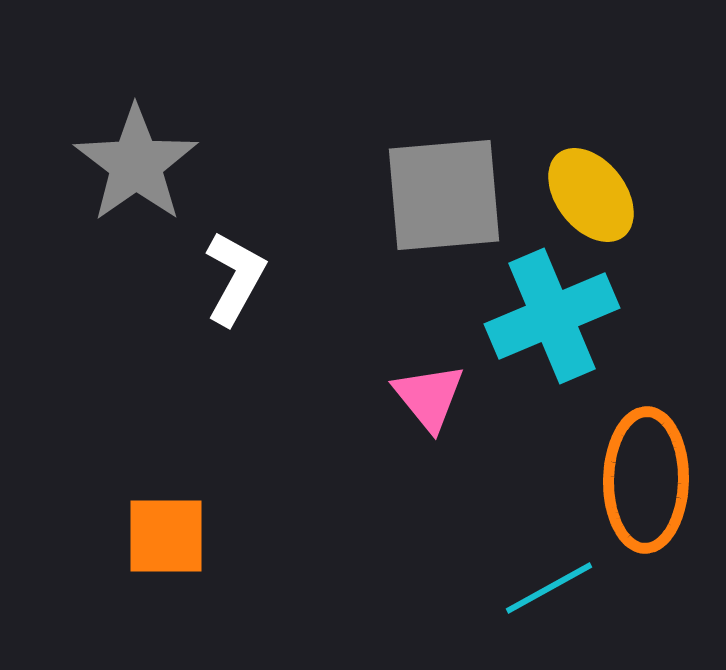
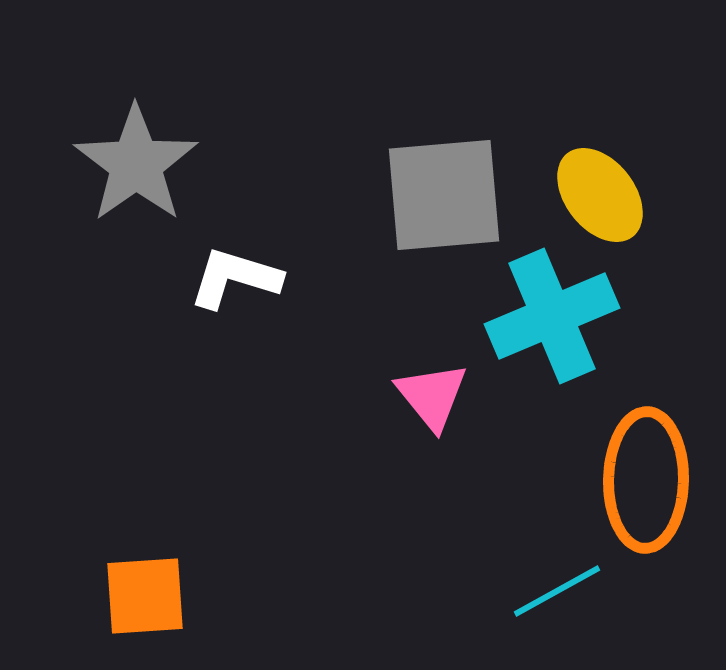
yellow ellipse: moved 9 px right
white L-shape: rotated 102 degrees counterclockwise
pink triangle: moved 3 px right, 1 px up
orange square: moved 21 px left, 60 px down; rotated 4 degrees counterclockwise
cyan line: moved 8 px right, 3 px down
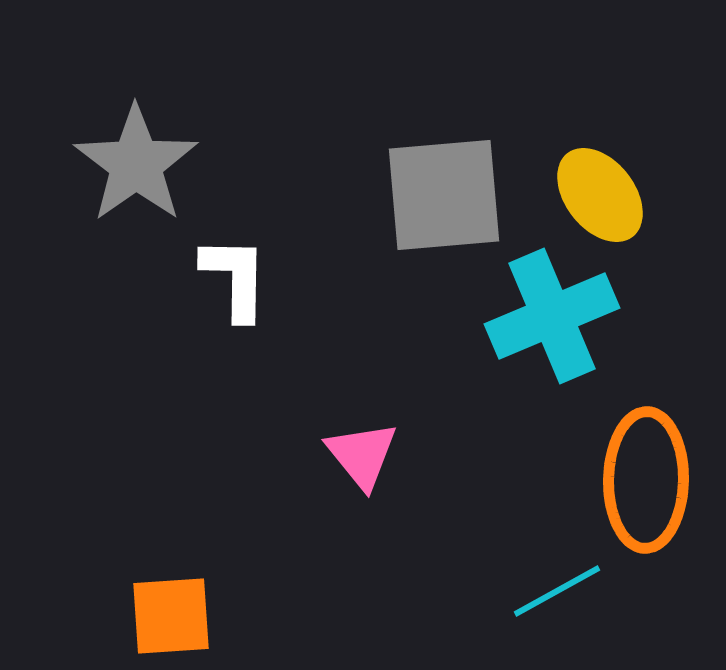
white L-shape: rotated 74 degrees clockwise
pink triangle: moved 70 px left, 59 px down
orange square: moved 26 px right, 20 px down
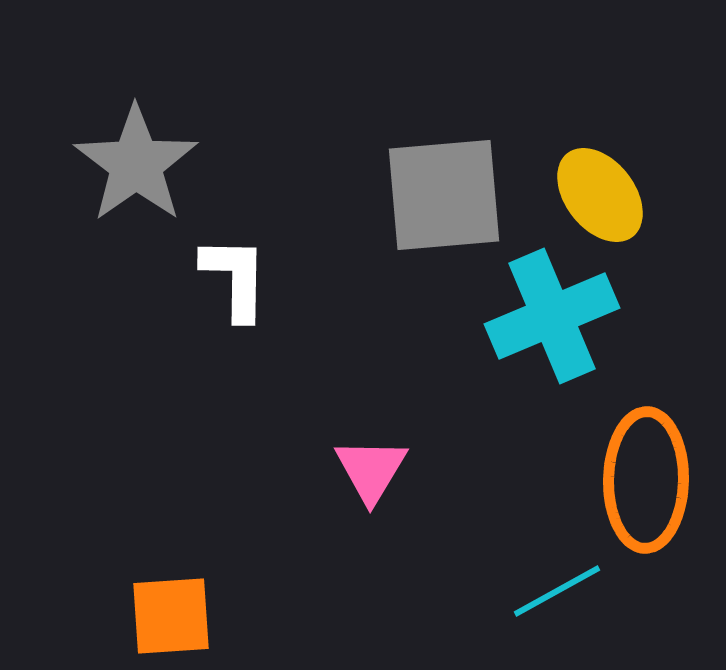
pink triangle: moved 9 px right, 15 px down; rotated 10 degrees clockwise
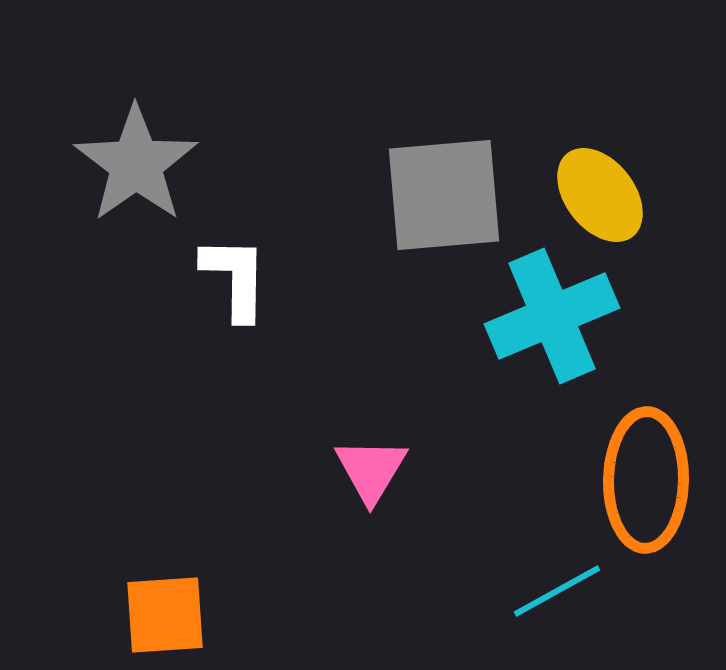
orange square: moved 6 px left, 1 px up
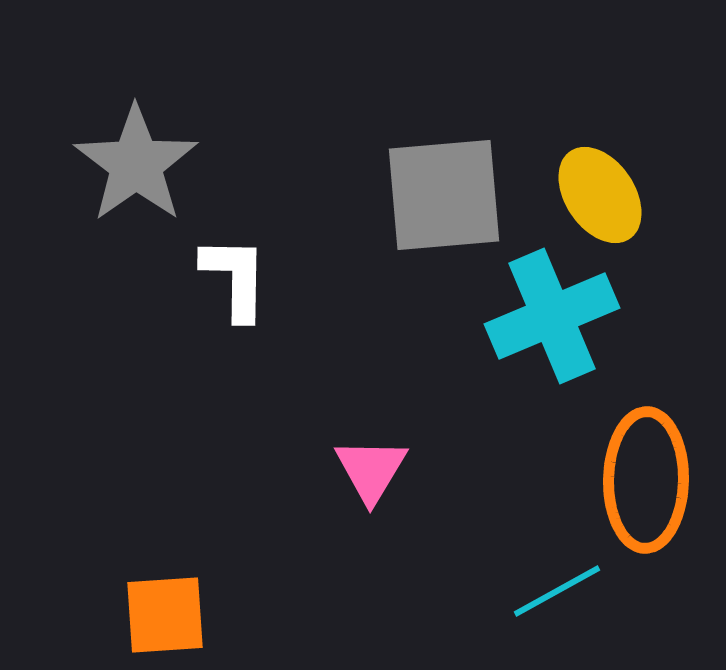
yellow ellipse: rotated 4 degrees clockwise
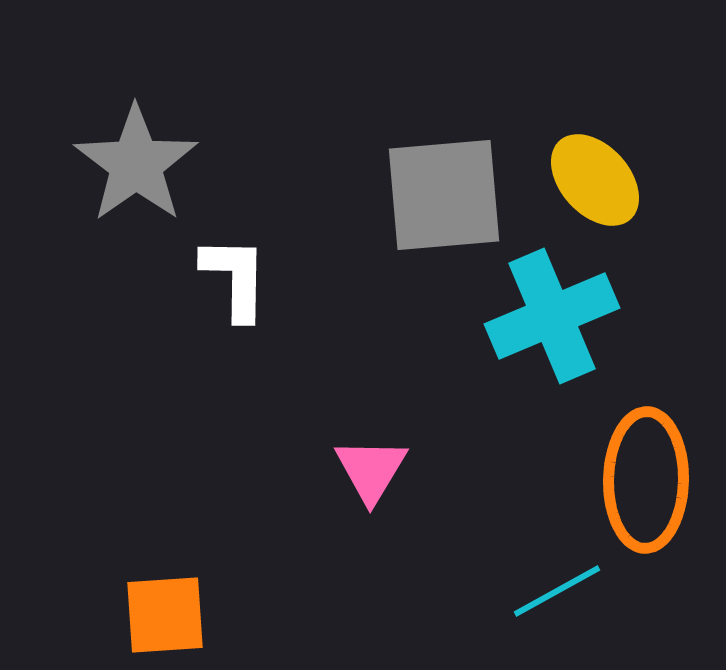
yellow ellipse: moved 5 px left, 15 px up; rotated 8 degrees counterclockwise
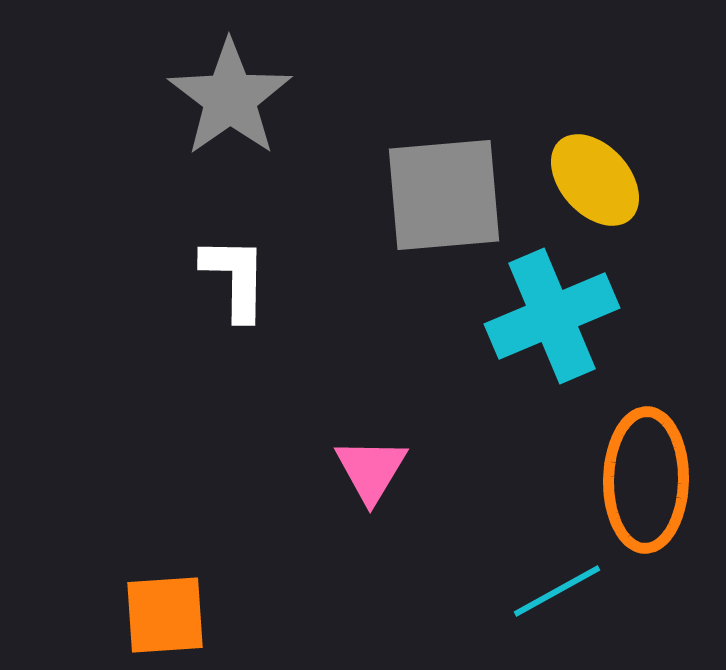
gray star: moved 94 px right, 66 px up
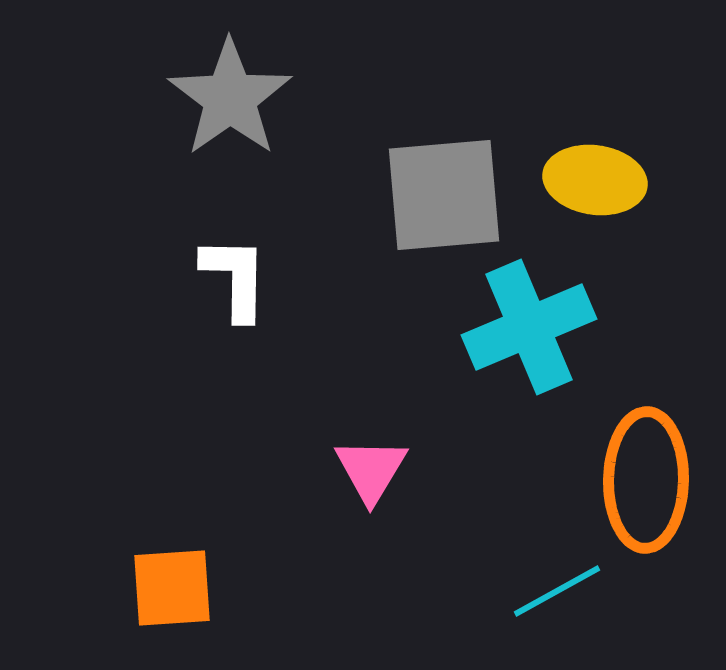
yellow ellipse: rotated 40 degrees counterclockwise
cyan cross: moved 23 px left, 11 px down
orange square: moved 7 px right, 27 px up
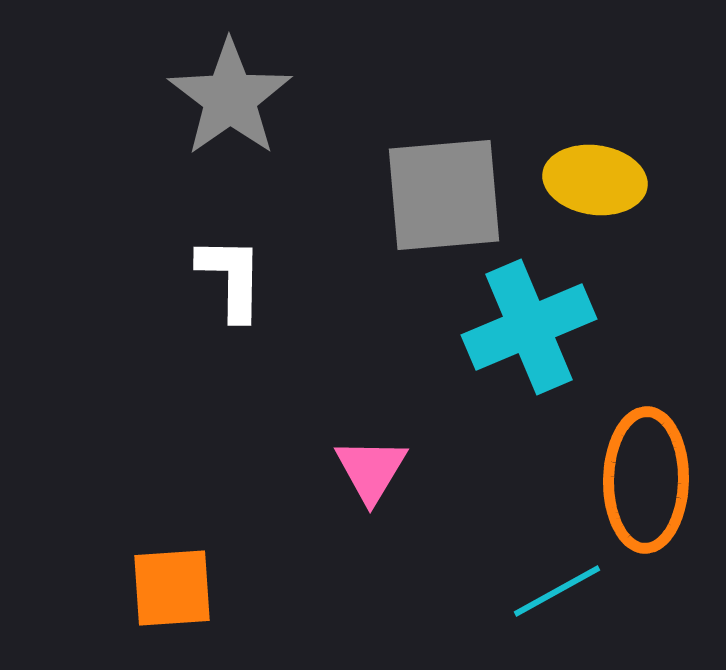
white L-shape: moved 4 px left
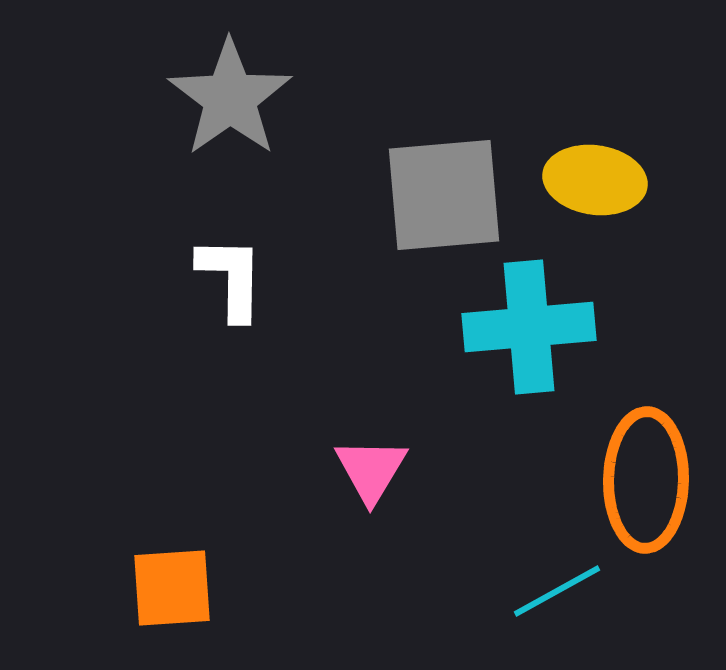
cyan cross: rotated 18 degrees clockwise
